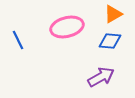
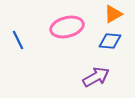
purple arrow: moved 5 px left
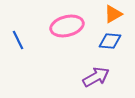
pink ellipse: moved 1 px up
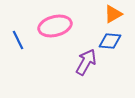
pink ellipse: moved 12 px left
purple arrow: moved 10 px left, 15 px up; rotated 32 degrees counterclockwise
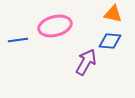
orange triangle: rotated 42 degrees clockwise
blue line: rotated 72 degrees counterclockwise
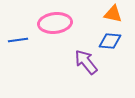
pink ellipse: moved 3 px up; rotated 8 degrees clockwise
purple arrow: rotated 68 degrees counterclockwise
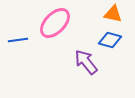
pink ellipse: rotated 40 degrees counterclockwise
blue diamond: moved 1 px up; rotated 10 degrees clockwise
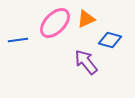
orange triangle: moved 27 px left, 5 px down; rotated 36 degrees counterclockwise
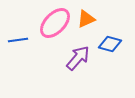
blue diamond: moved 4 px down
purple arrow: moved 8 px left, 4 px up; rotated 80 degrees clockwise
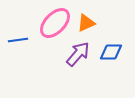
orange triangle: moved 4 px down
blue diamond: moved 1 px right, 8 px down; rotated 15 degrees counterclockwise
purple arrow: moved 4 px up
